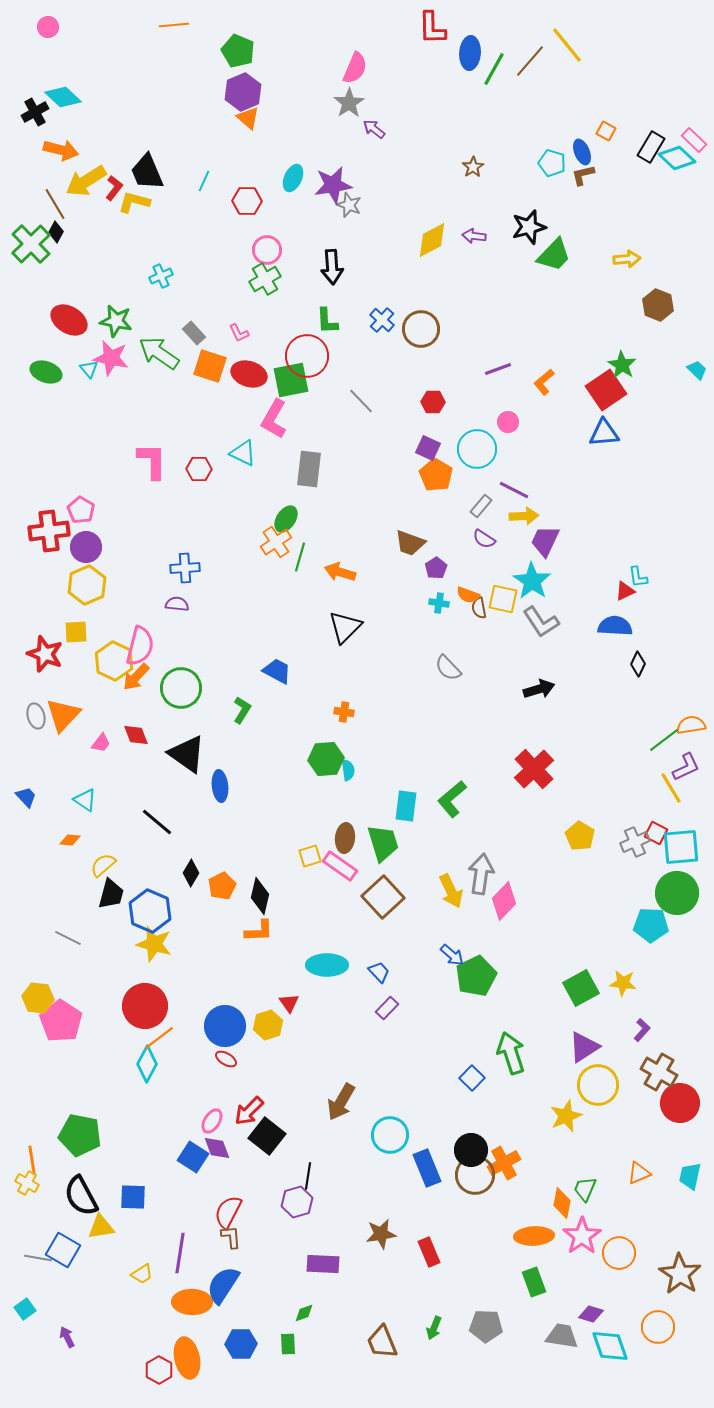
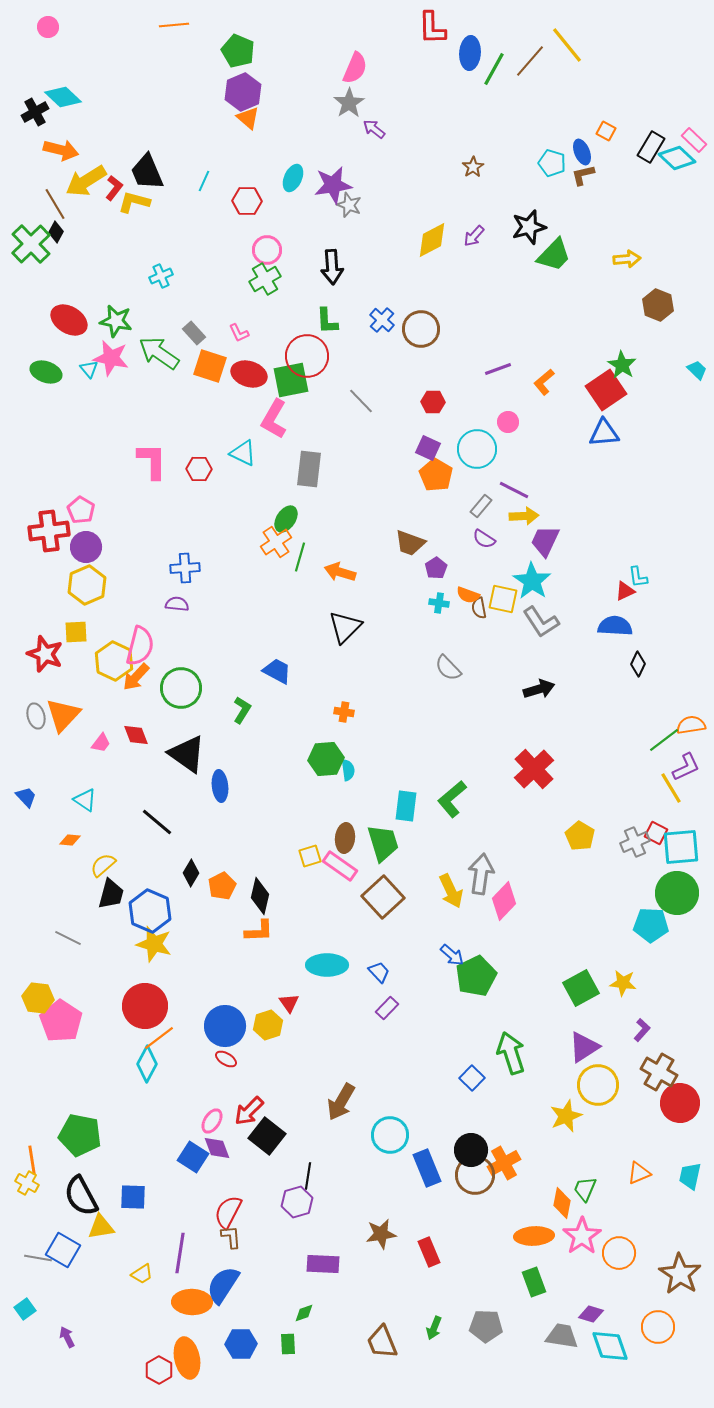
purple arrow at (474, 236): rotated 55 degrees counterclockwise
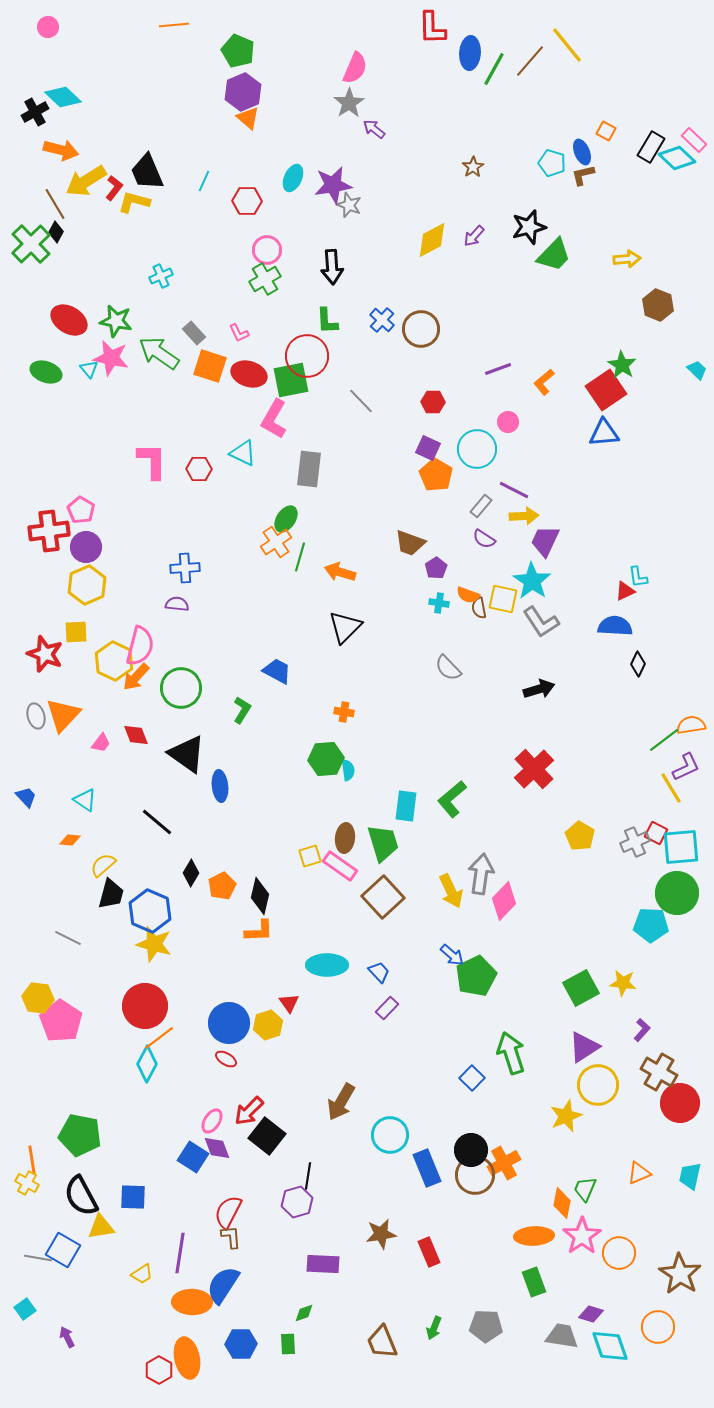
blue circle at (225, 1026): moved 4 px right, 3 px up
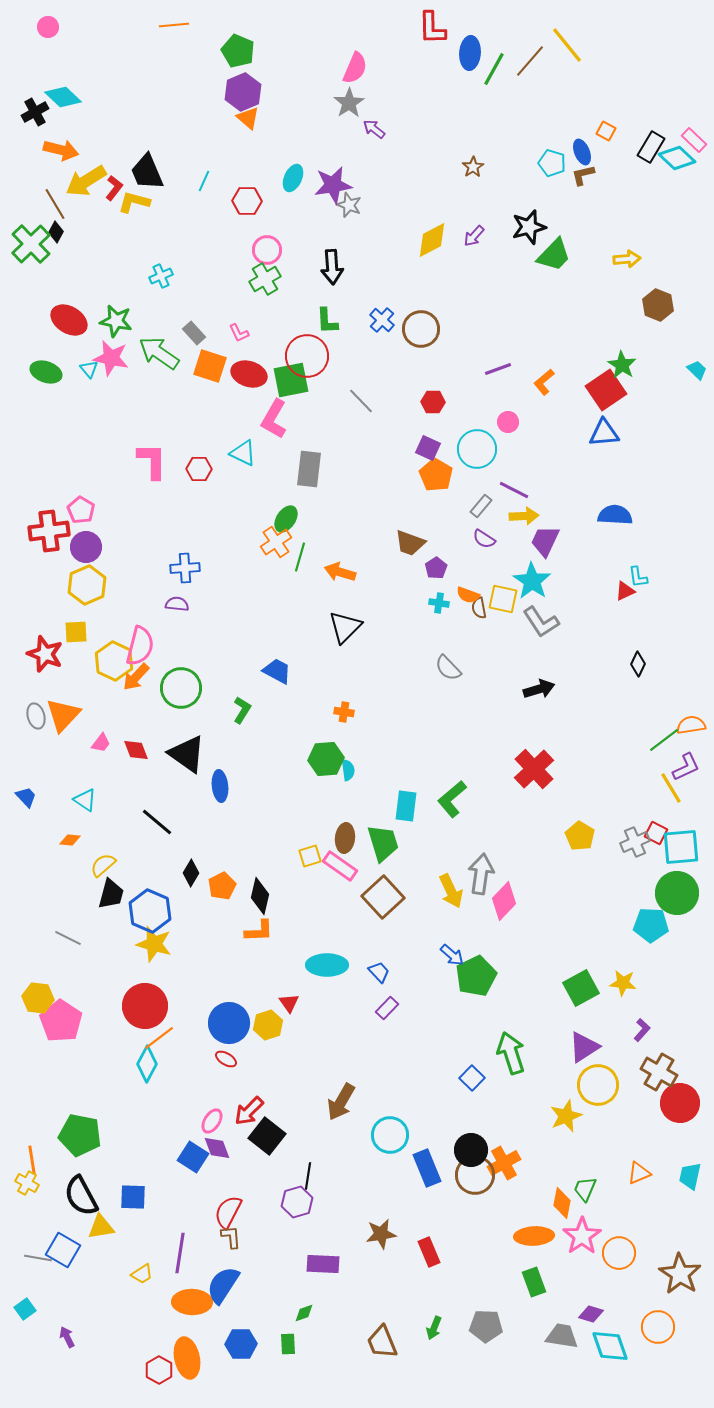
blue semicircle at (615, 626): moved 111 px up
red diamond at (136, 735): moved 15 px down
